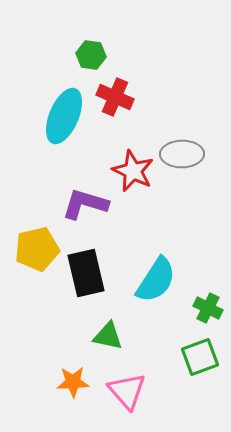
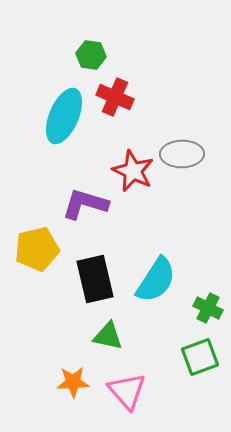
black rectangle: moved 9 px right, 6 px down
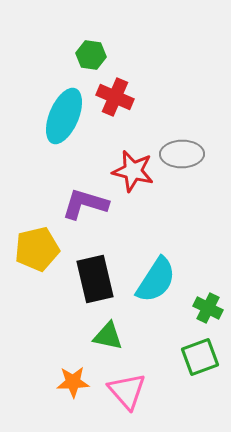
red star: rotated 12 degrees counterclockwise
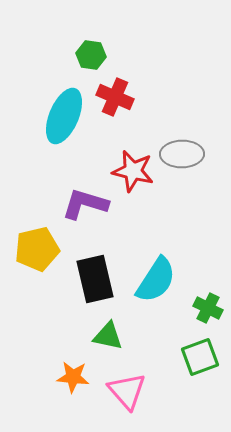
orange star: moved 5 px up; rotated 8 degrees clockwise
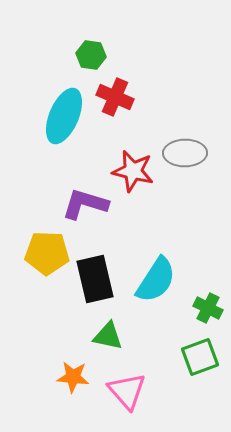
gray ellipse: moved 3 px right, 1 px up
yellow pentagon: moved 10 px right, 4 px down; rotated 15 degrees clockwise
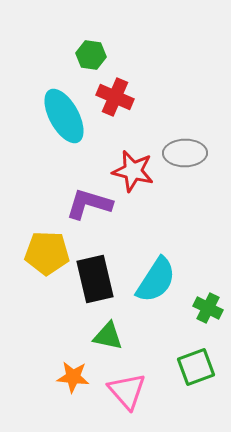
cyan ellipse: rotated 52 degrees counterclockwise
purple L-shape: moved 4 px right
green square: moved 4 px left, 10 px down
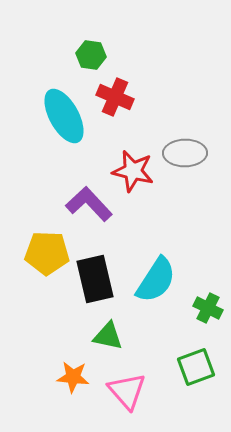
purple L-shape: rotated 30 degrees clockwise
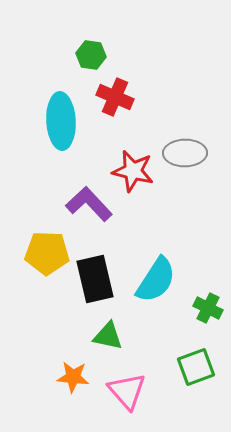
cyan ellipse: moved 3 px left, 5 px down; rotated 26 degrees clockwise
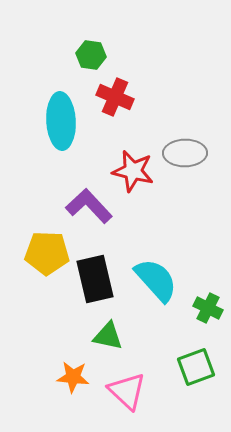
purple L-shape: moved 2 px down
cyan semicircle: rotated 75 degrees counterclockwise
pink triangle: rotated 6 degrees counterclockwise
